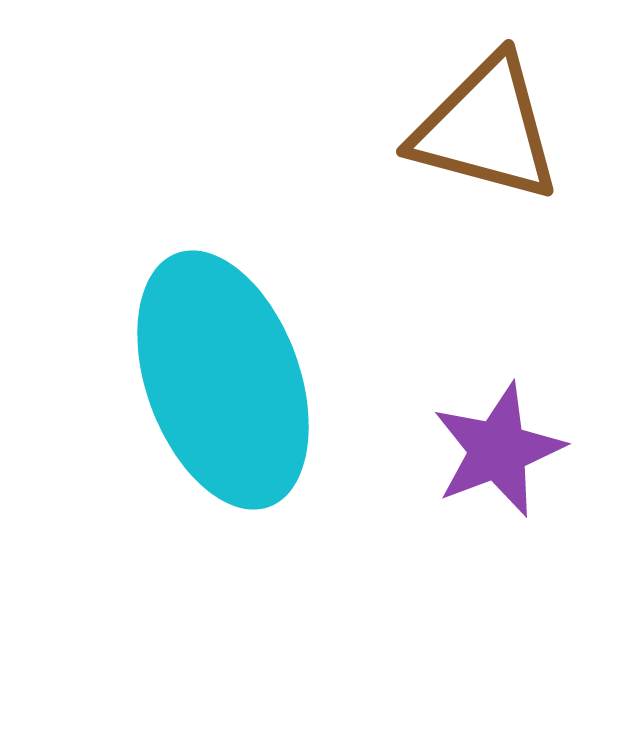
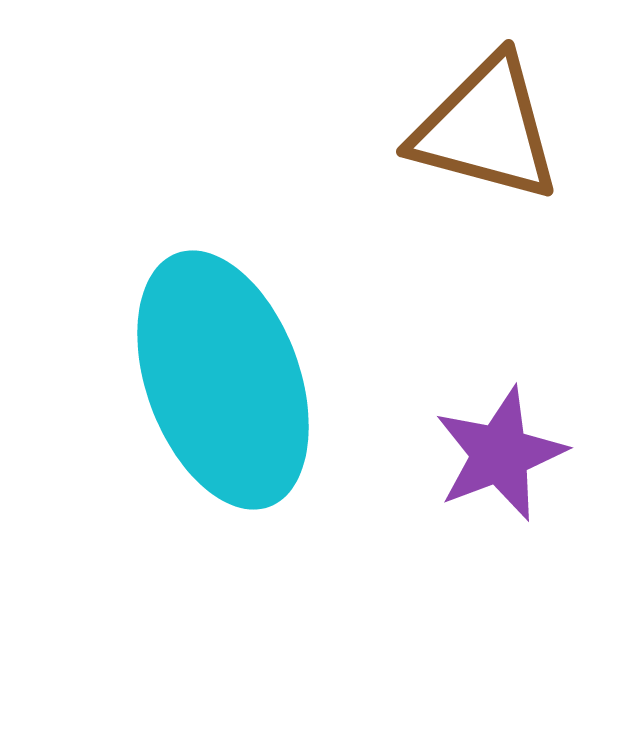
purple star: moved 2 px right, 4 px down
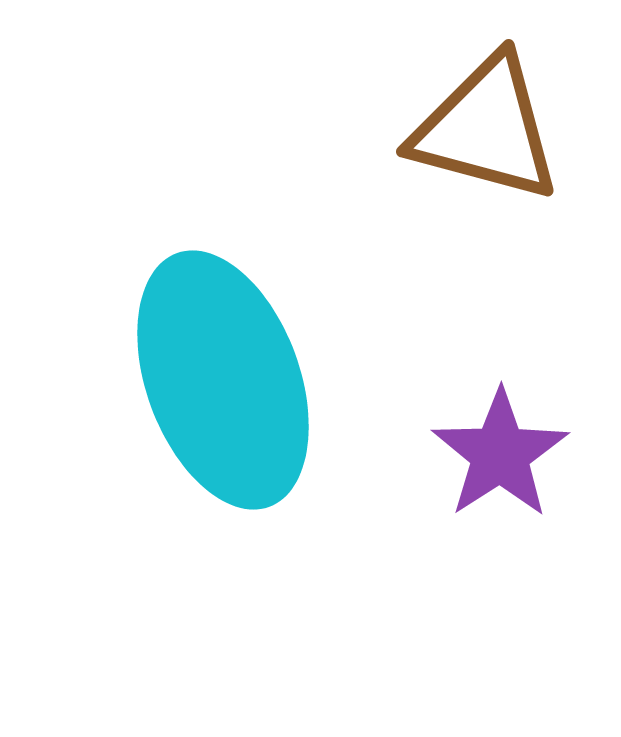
purple star: rotated 12 degrees counterclockwise
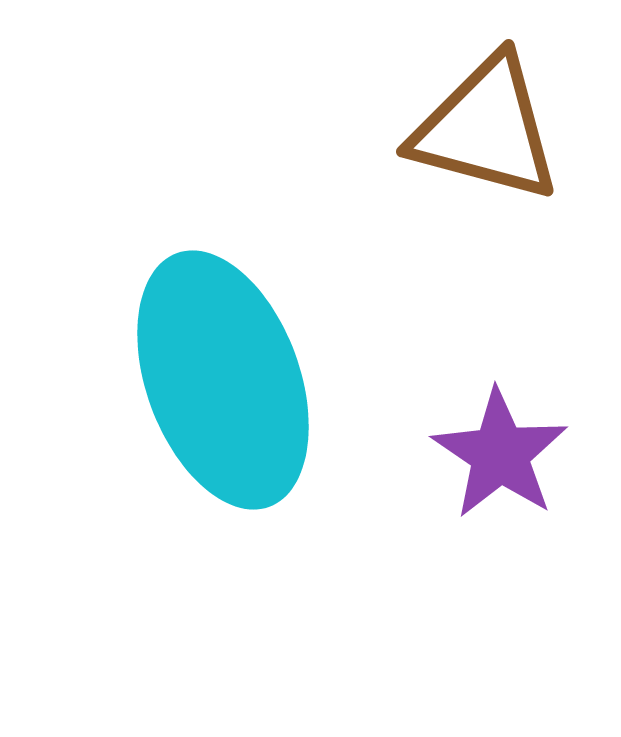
purple star: rotated 5 degrees counterclockwise
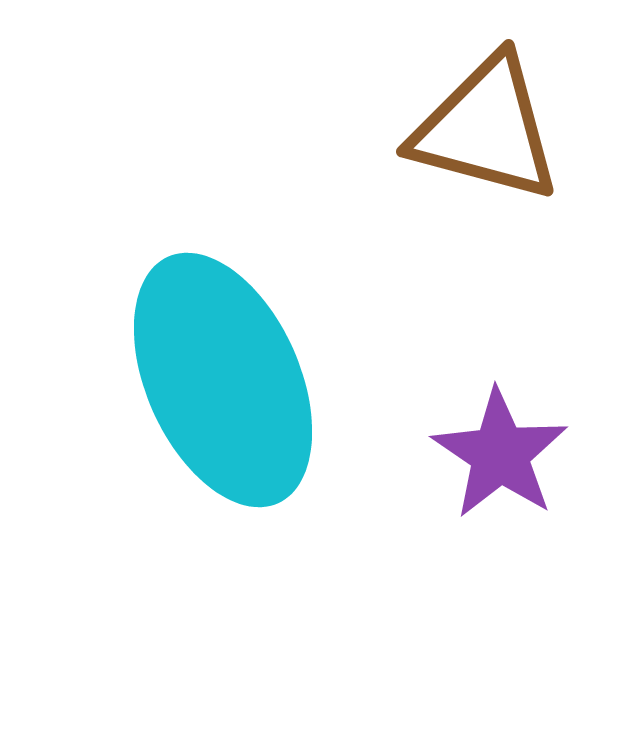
cyan ellipse: rotated 4 degrees counterclockwise
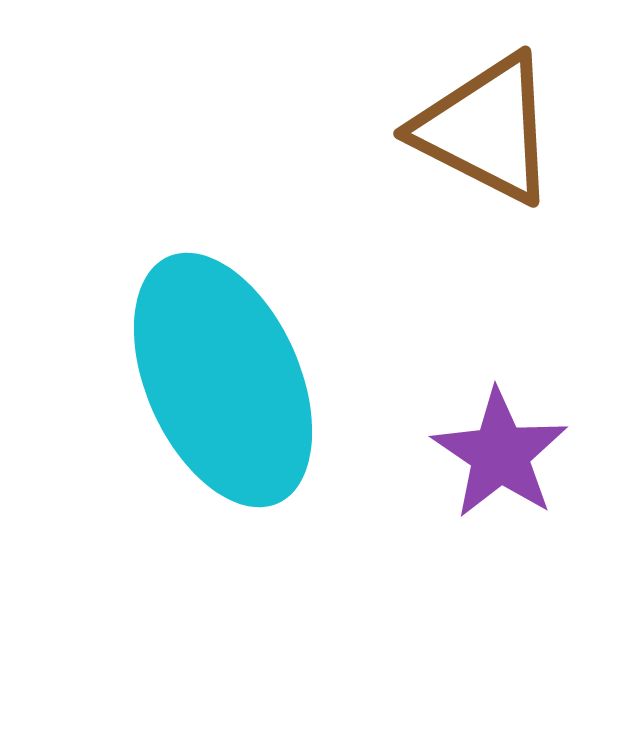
brown triangle: rotated 12 degrees clockwise
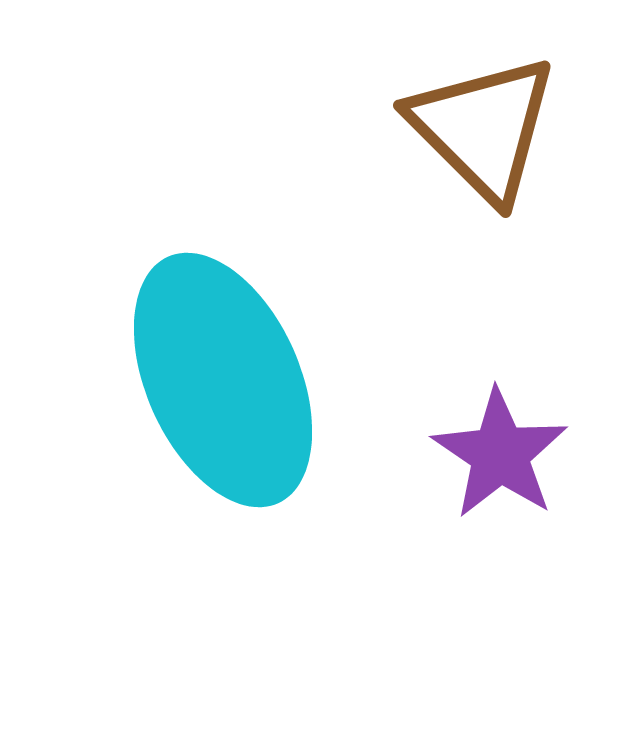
brown triangle: moved 3 px left, 1 px up; rotated 18 degrees clockwise
